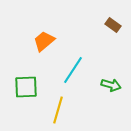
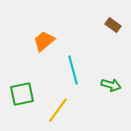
cyan line: rotated 48 degrees counterclockwise
green square: moved 4 px left, 7 px down; rotated 10 degrees counterclockwise
yellow line: rotated 20 degrees clockwise
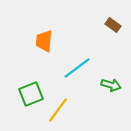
orange trapezoid: rotated 45 degrees counterclockwise
cyan line: moved 4 px right, 2 px up; rotated 68 degrees clockwise
green square: moved 9 px right; rotated 10 degrees counterclockwise
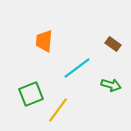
brown rectangle: moved 19 px down
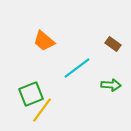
orange trapezoid: rotated 55 degrees counterclockwise
green arrow: rotated 12 degrees counterclockwise
yellow line: moved 16 px left
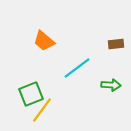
brown rectangle: moved 3 px right; rotated 42 degrees counterclockwise
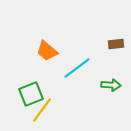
orange trapezoid: moved 3 px right, 10 px down
